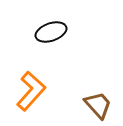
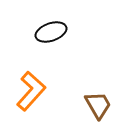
brown trapezoid: rotated 12 degrees clockwise
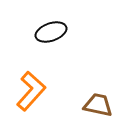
brown trapezoid: rotated 48 degrees counterclockwise
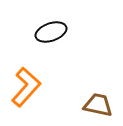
orange L-shape: moved 5 px left, 4 px up
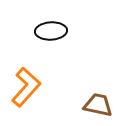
black ellipse: moved 1 px up; rotated 16 degrees clockwise
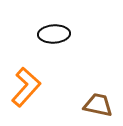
black ellipse: moved 3 px right, 3 px down
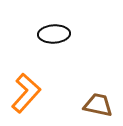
orange L-shape: moved 6 px down
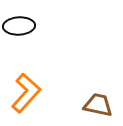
black ellipse: moved 35 px left, 8 px up
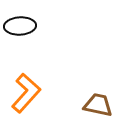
black ellipse: moved 1 px right
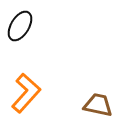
black ellipse: rotated 56 degrees counterclockwise
